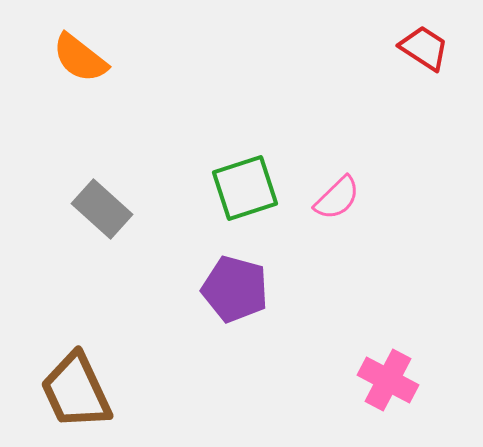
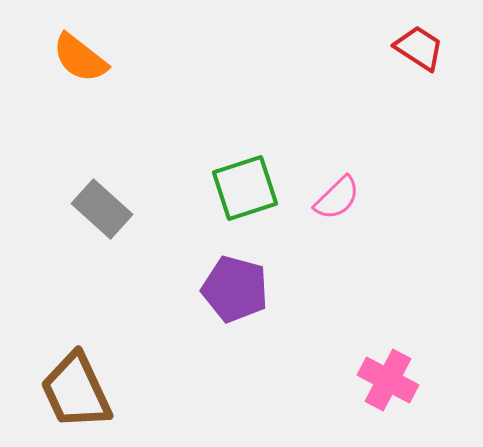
red trapezoid: moved 5 px left
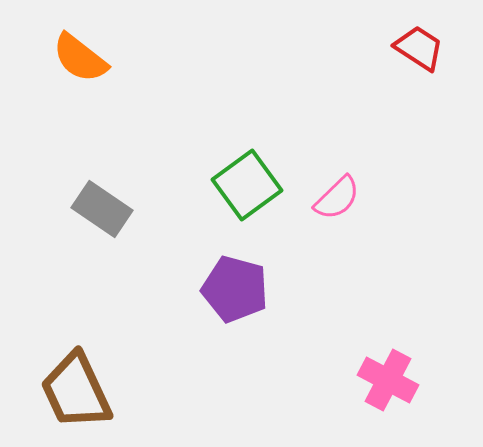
green square: moved 2 px right, 3 px up; rotated 18 degrees counterclockwise
gray rectangle: rotated 8 degrees counterclockwise
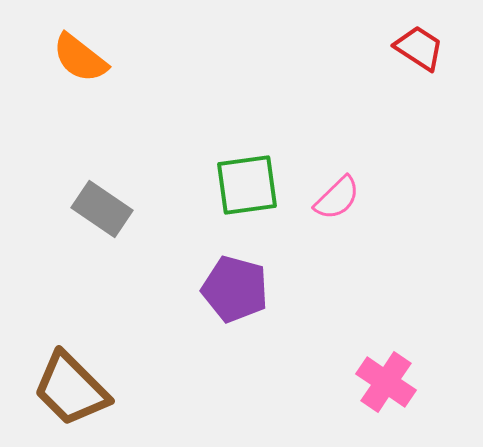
green square: rotated 28 degrees clockwise
pink cross: moved 2 px left, 2 px down; rotated 6 degrees clockwise
brown trapezoid: moved 5 px left, 2 px up; rotated 20 degrees counterclockwise
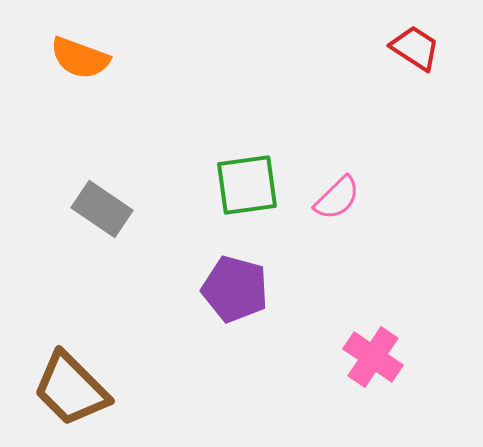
red trapezoid: moved 4 px left
orange semicircle: rotated 18 degrees counterclockwise
pink cross: moved 13 px left, 25 px up
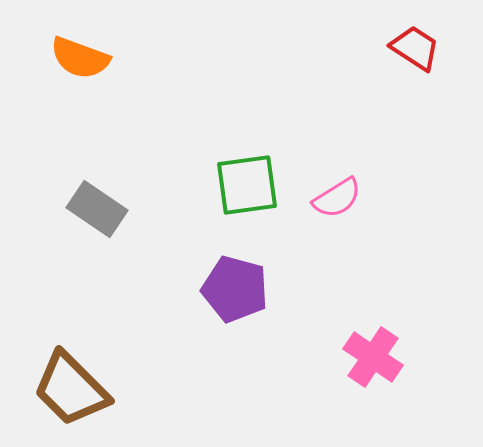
pink semicircle: rotated 12 degrees clockwise
gray rectangle: moved 5 px left
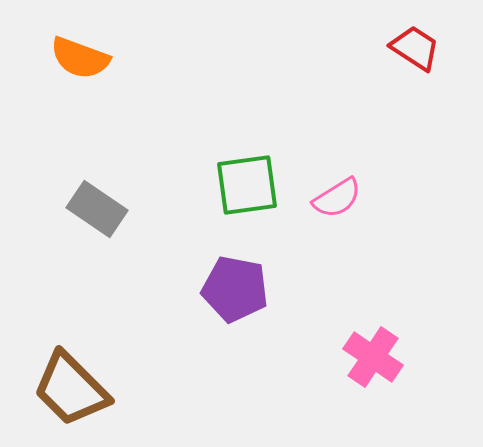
purple pentagon: rotated 4 degrees counterclockwise
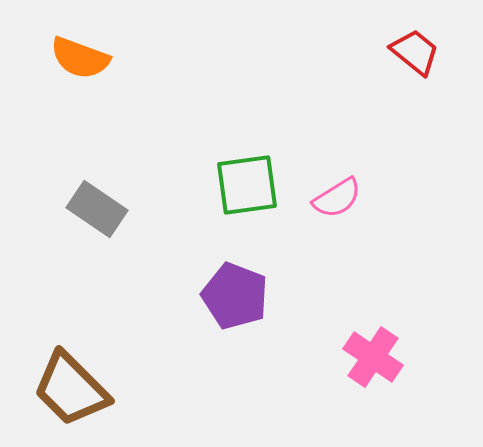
red trapezoid: moved 4 px down; rotated 6 degrees clockwise
purple pentagon: moved 7 px down; rotated 10 degrees clockwise
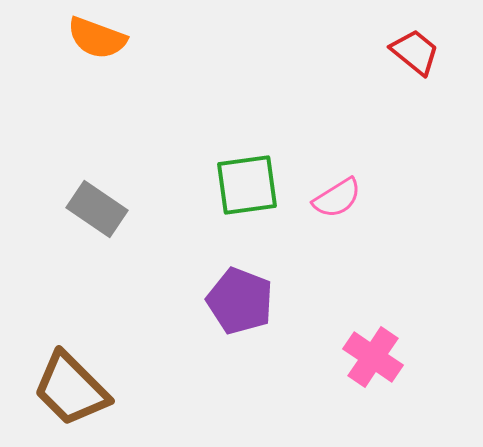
orange semicircle: moved 17 px right, 20 px up
purple pentagon: moved 5 px right, 5 px down
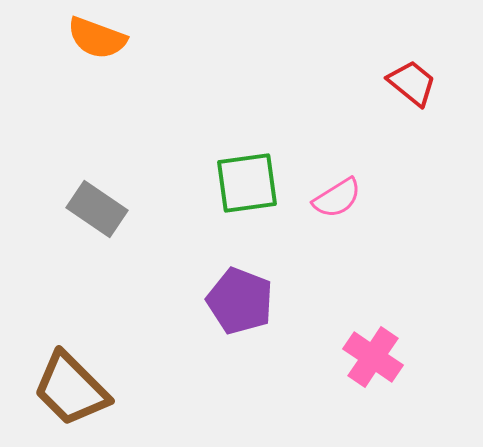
red trapezoid: moved 3 px left, 31 px down
green square: moved 2 px up
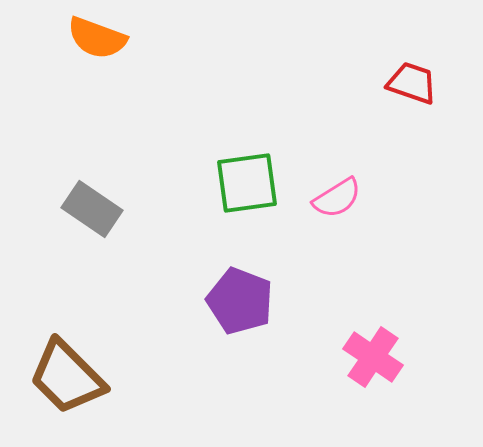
red trapezoid: rotated 20 degrees counterclockwise
gray rectangle: moved 5 px left
brown trapezoid: moved 4 px left, 12 px up
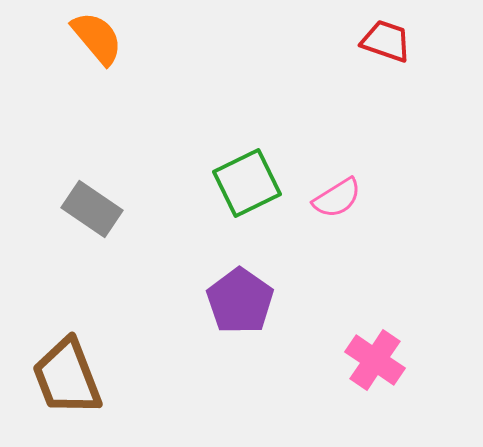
orange semicircle: rotated 150 degrees counterclockwise
red trapezoid: moved 26 px left, 42 px up
green square: rotated 18 degrees counterclockwise
purple pentagon: rotated 14 degrees clockwise
pink cross: moved 2 px right, 3 px down
brown trapezoid: rotated 24 degrees clockwise
